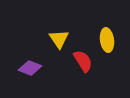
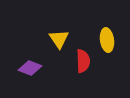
red semicircle: rotated 30 degrees clockwise
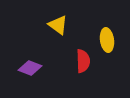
yellow triangle: moved 1 px left, 14 px up; rotated 20 degrees counterclockwise
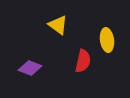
red semicircle: rotated 15 degrees clockwise
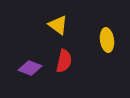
red semicircle: moved 19 px left
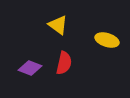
yellow ellipse: rotated 65 degrees counterclockwise
red semicircle: moved 2 px down
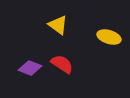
yellow ellipse: moved 2 px right, 3 px up
red semicircle: moved 2 px left, 1 px down; rotated 70 degrees counterclockwise
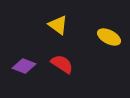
yellow ellipse: rotated 10 degrees clockwise
purple diamond: moved 6 px left, 2 px up
